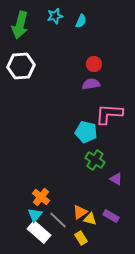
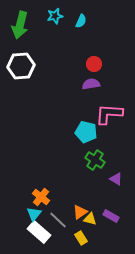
cyan triangle: moved 1 px left, 1 px up
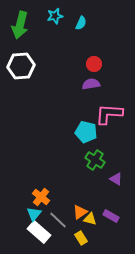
cyan semicircle: moved 2 px down
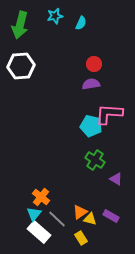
cyan pentagon: moved 5 px right, 6 px up
gray line: moved 1 px left, 1 px up
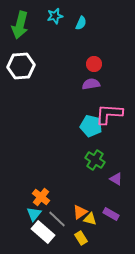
purple rectangle: moved 2 px up
white rectangle: moved 4 px right
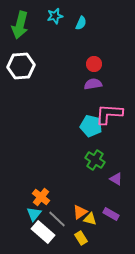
purple semicircle: moved 2 px right
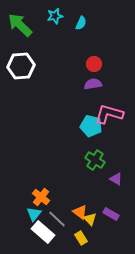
green arrow: rotated 120 degrees clockwise
pink L-shape: rotated 12 degrees clockwise
orange triangle: rotated 49 degrees counterclockwise
yellow triangle: rotated 32 degrees clockwise
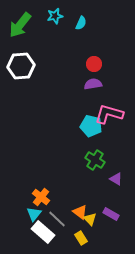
green arrow: rotated 96 degrees counterclockwise
